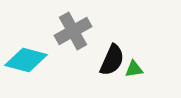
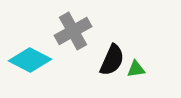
cyan diamond: moved 4 px right; rotated 12 degrees clockwise
green triangle: moved 2 px right
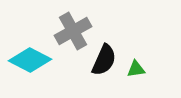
black semicircle: moved 8 px left
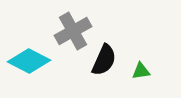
cyan diamond: moved 1 px left, 1 px down
green triangle: moved 5 px right, 2 px down
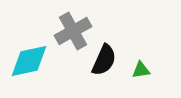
cyan diamond: rotated 39 degrees counterclockwise
green triangle: moved 1 px up
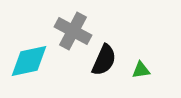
gray cross: rotated 33 degrees counterclockwise
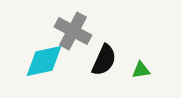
cyan diamond: moved 15 px right
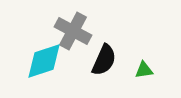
cyan diamond: rotated 6 degrees counterclockwise
green triangle: moved 3 px right
